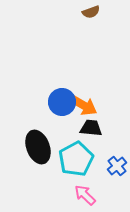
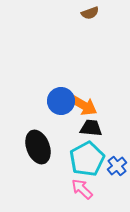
brown semicircle: moved 1 px left, 1 px down
blue circle: moved 1 px left, 1 px up
cyan pentagon: moved 11 px right
pink arrow: moved 3 px left, 6 px up
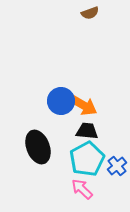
black trapezoid: moved 4 px left, 3 px down
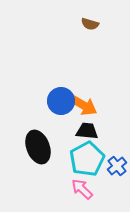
brown semicircle: moved 11 px down; rotated 36 degrees clockwise
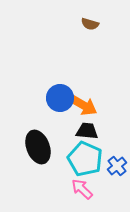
blue circle: moved 1 px left, 3 px up
cyan pentagon: moved 2 px left; rotated 20 degrees counterclockwise
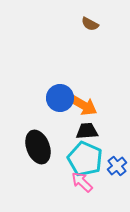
brown semicircle: rotated 12 degrees clockwise
black trapezoid: rotated 10 degrees counterclockwise
pink arrow: moved 7 px up
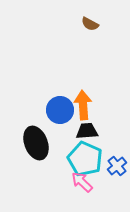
blue circle: moved 12 px down
orange arrow: rotated 124 degrees counterclockwise
black ellipse: moved 2 px left, 4 px up
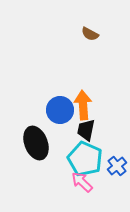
brown semicircle: moved 10 px down
black trapezoid: moved 1 px left, 1 px up; rotated 75 degrees counterclockwise
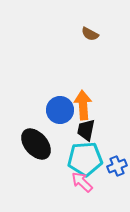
black ellipse: moved 1 px down; rotated 20 degrees counterclockwise
cyan pentagon: rotated 28 degrees counterclockwise
blue cross: rotated 18 degrees clockwise
